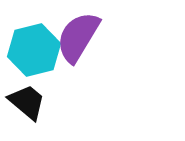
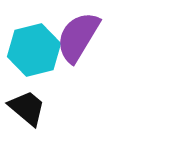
black trapezoid: moved 6 px down
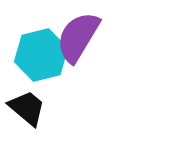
cyan hexagon: moved 7 px right, 5 px down
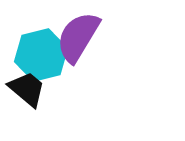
black trapezoid: moved 19 px up
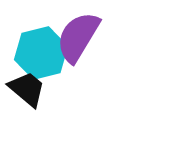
cyan hexagon: moved 2 px up
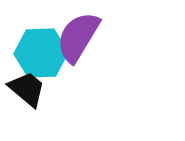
cyan hexagon: rotated 12 degrees clockwise
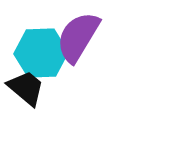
black trapezoid: moved 1 px left, 1 px up
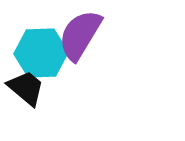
purple semicircle: moved 2 px right, 2 px up
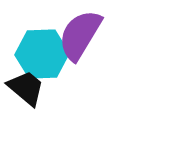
cyan hexagon: moved 1 px right, 1 px down
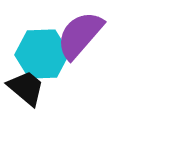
purple semicircle: rotated 10 degrees clockwise
